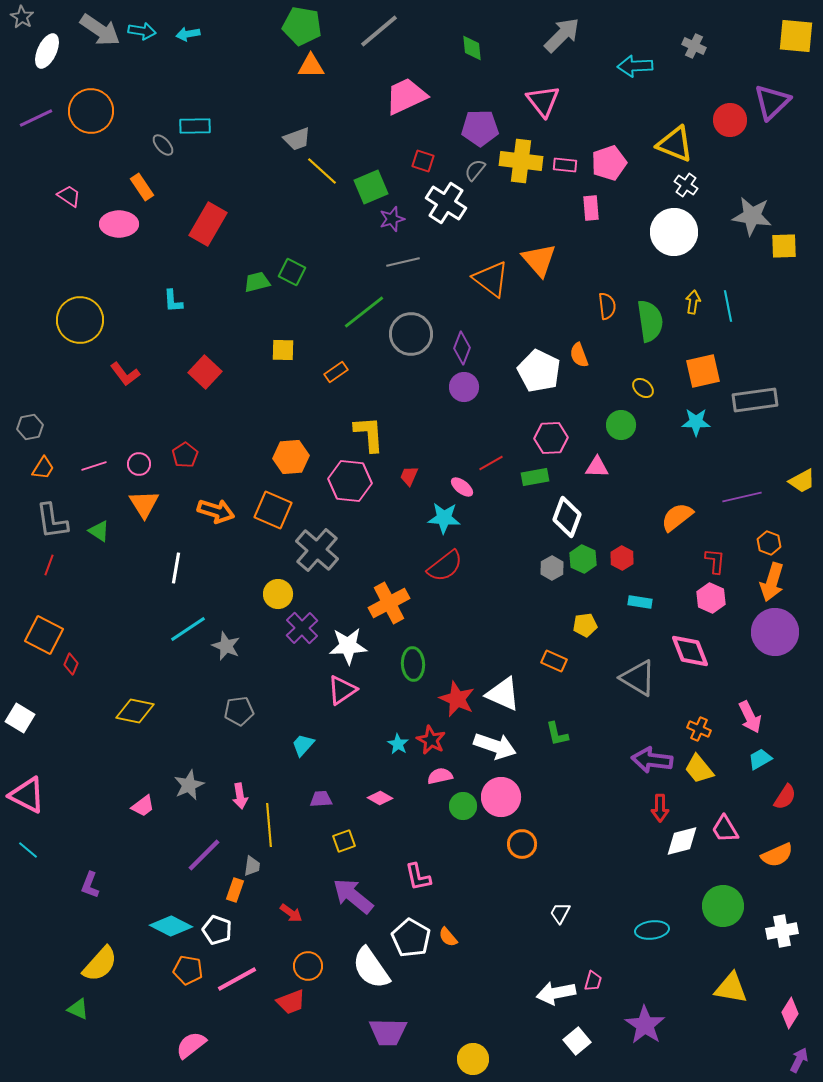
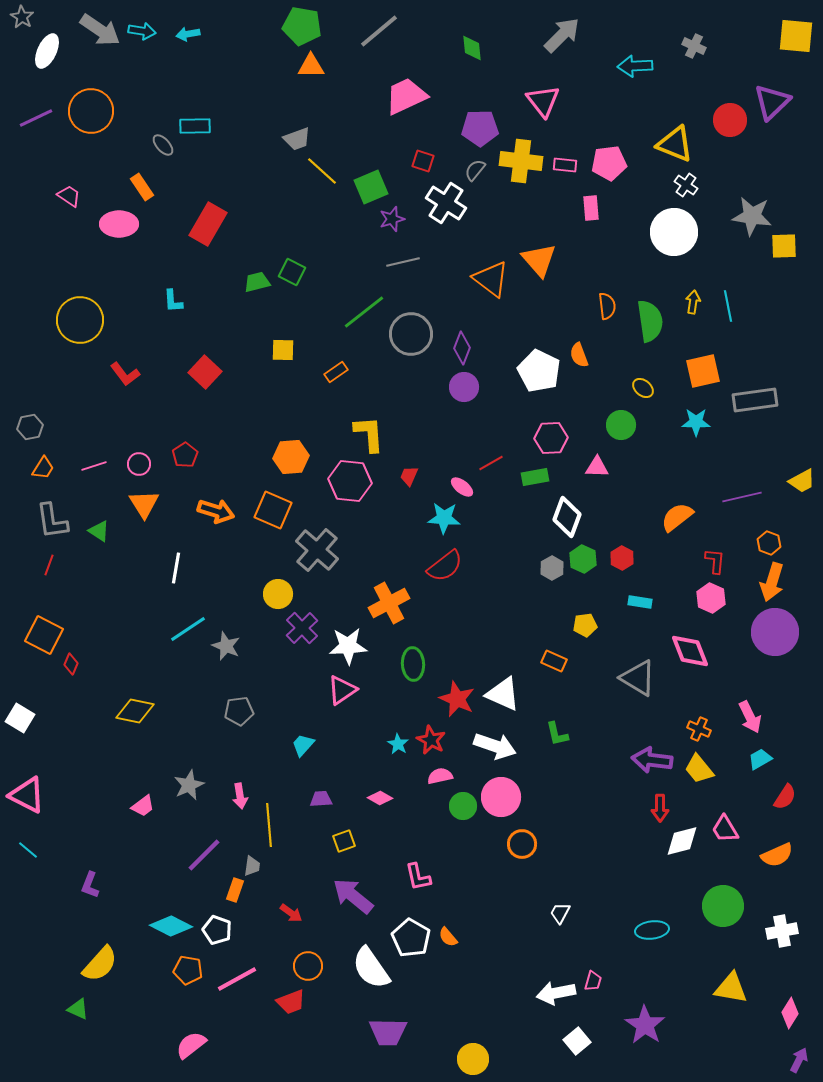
pink pentagon at (609, 163): rotated 12 degrees clockwise
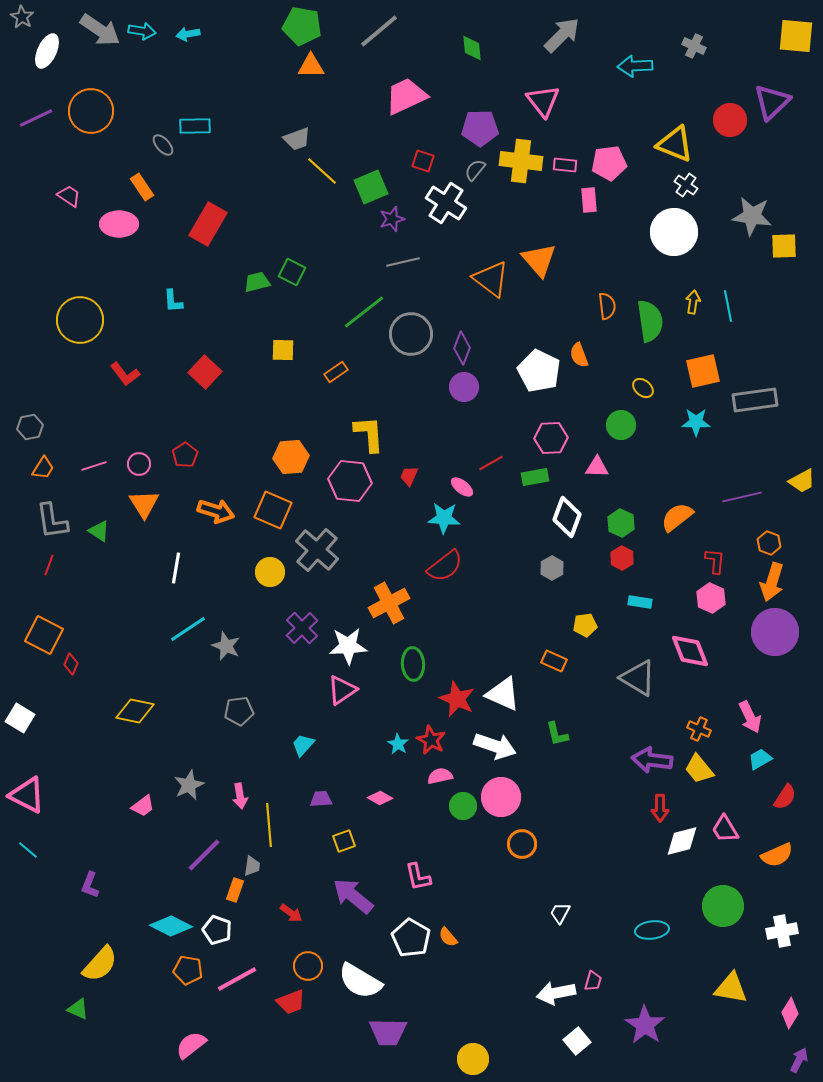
pink rectangle at (591, 208): moved 2 px left, 8 px up
green hexagon at (583, 559): moved 38 px right, 36 px up
yellow circle at (278, 594): moved 8 px left, 22 px up
white semicircle at (371, 968): moved 11 px left, 13 px down; rotated 24 degrees counterclockwise
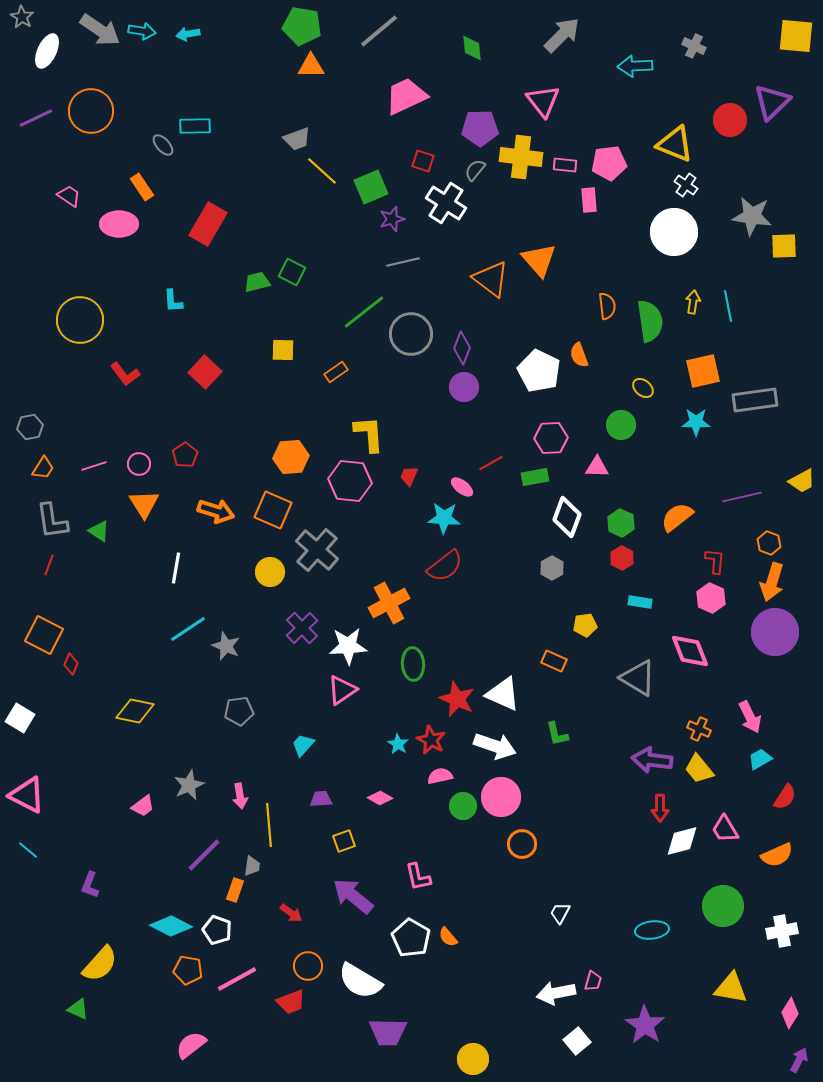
yellow cross at (521, 161): moved 4 px up
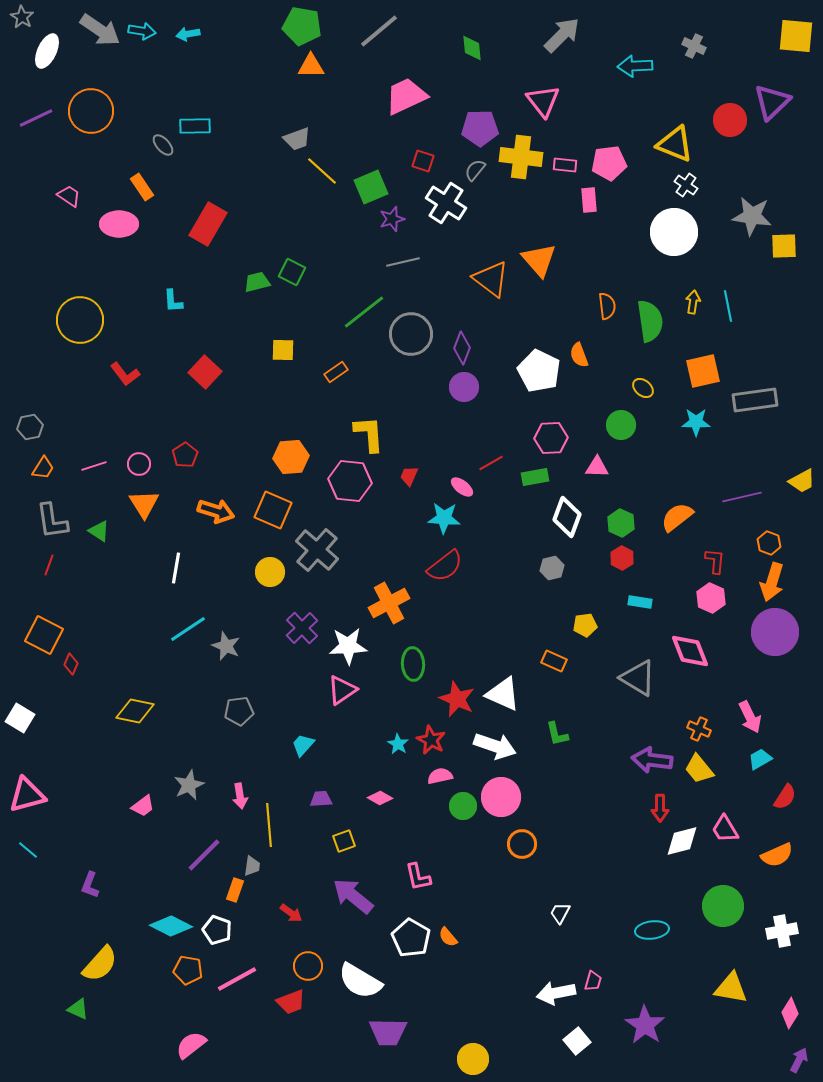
gray hexagon at (552, 568): rotated 15 degrees clockwise
pink triangle at (27, 795): rotated 42 degrees counterclockwise
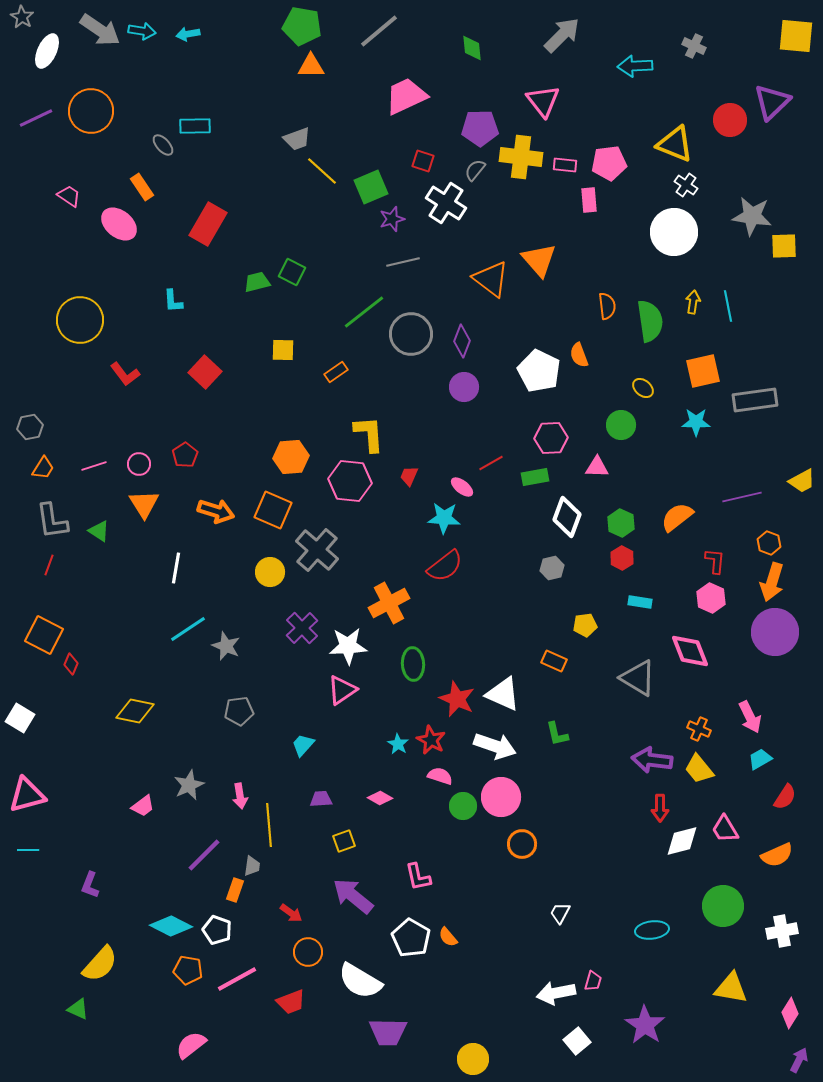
pink ellipse at (119, 224): rotated 39 degrees clockwise
purple diamond at (462, 348): moved 7 px up
pink semicircle at (440, 776): rotated 30 degrees clockwise
cyan line at (28, 850): rotated 40 degrees counterclockwise
orange circle at (308, 966): moved 14 px up
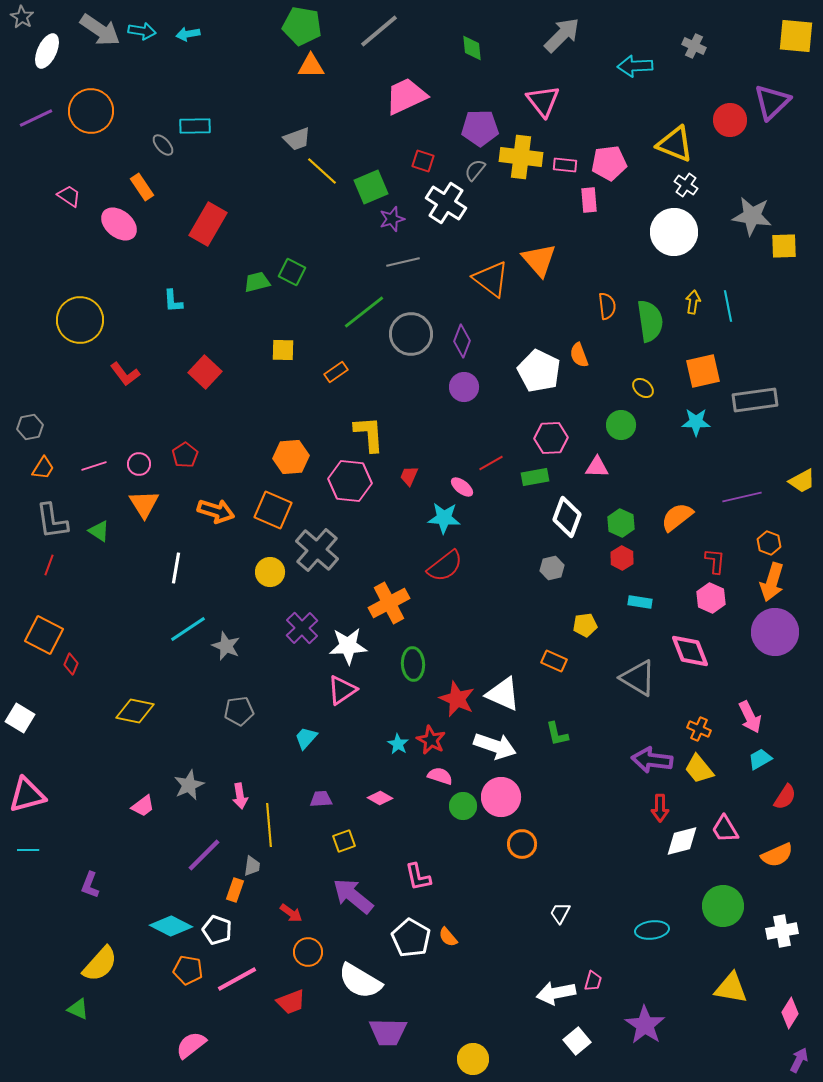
cyan trapezoid at (303, 745): moved 3 px right, 7 px up
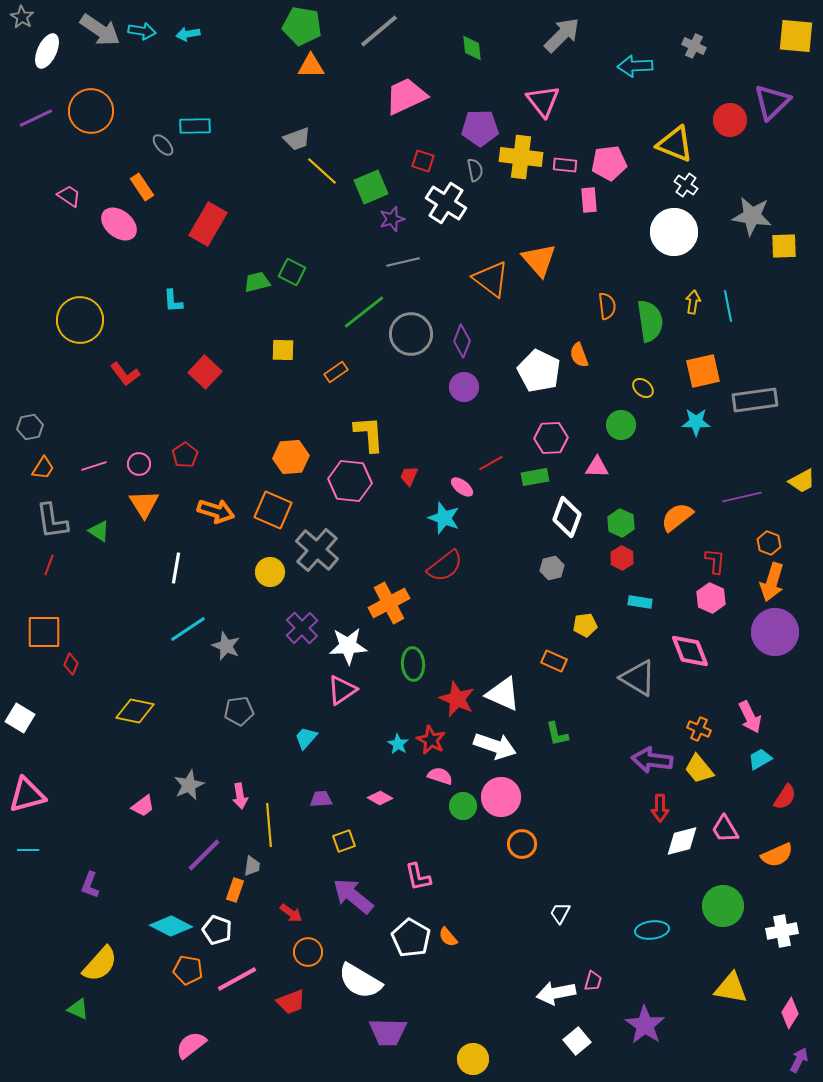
gray semicircle at (475, 170): rotated 130 degrees clockwise
cyan star at (444, 518): rotated 16 degrees clockwise
orange square at (44, 635): moved 3 px up; rotated 27 degrees counterclockwise
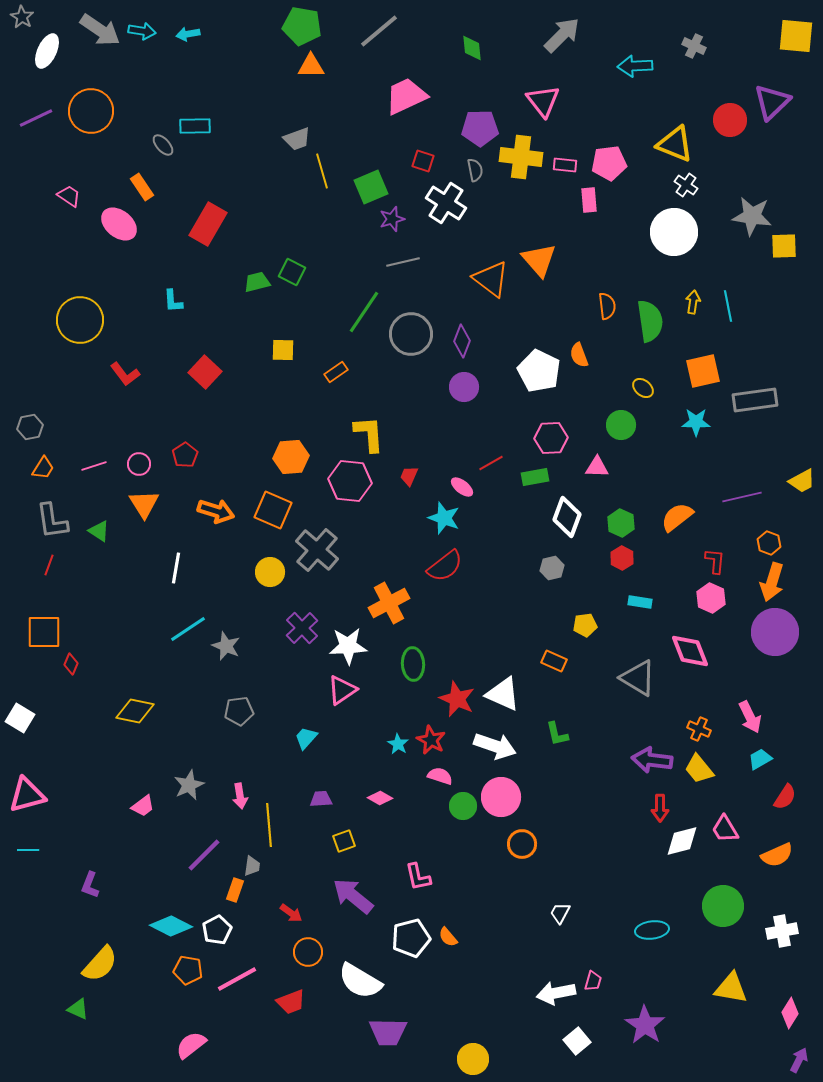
yellow line at (322, 171): rotated 32 degrees clockwise
green line at (364, 312): rotated 18 degrees counterclockwise
white pentagon at (217, 930): rotated 24 degrees clockwise
white pentagon at (411, 938): rotated 27 degrees clockwise
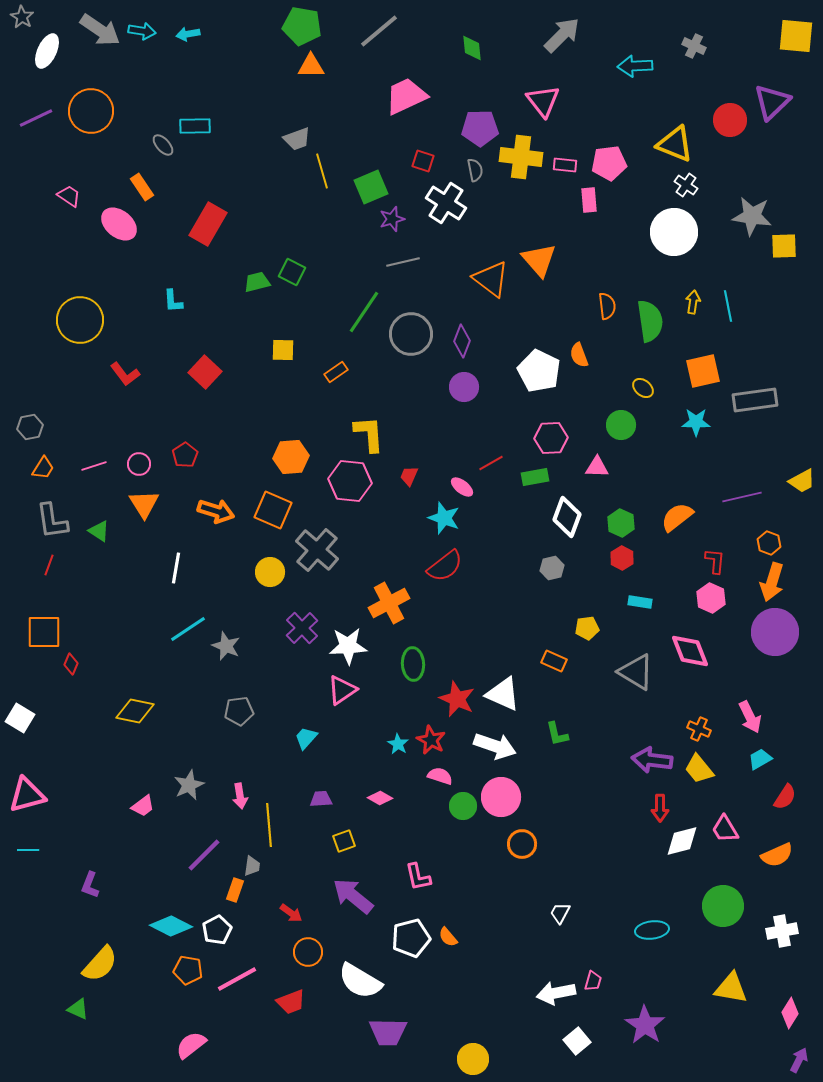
yellow pentagon at (585, 625): moved 2 px right, 3 px down
gray triangle at (638, 678): moved 2 px left, 6 px up
